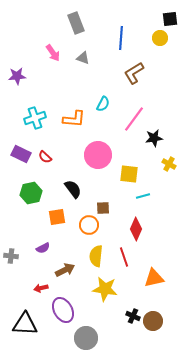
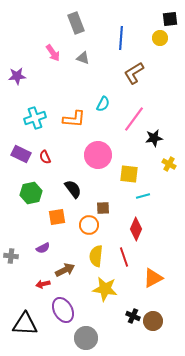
red semicircle: rotated 24 degrees clockwise
orange triangle: moved 1 px left; rotated 15 degrees counterclockwise
red arrow: moved 2 px right, 4 px up
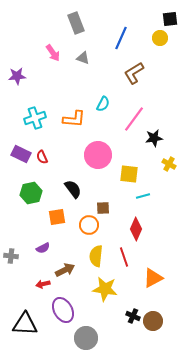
blue line: rotated 20 degrees clockwise
red semicircle: moved 3 px left
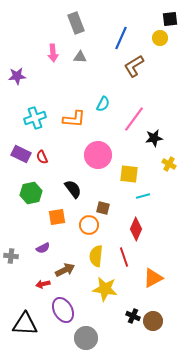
pink arrow: rotated 30 degrees clockwise
gray triangle: moved 3 px left, 1 px up; rotated 16 degrees counterclockwise
brown L-shape: moved 7 px up
brown square: rotated 16 degrees clockwise
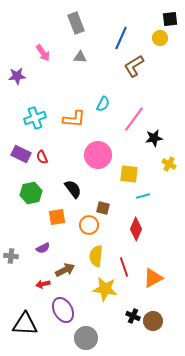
pink arrow: moved 10 px left; rotated 30 degrees counterclockwise
red line: moved 10 px down
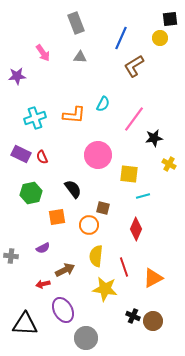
orange L-shape: moved 4 px up
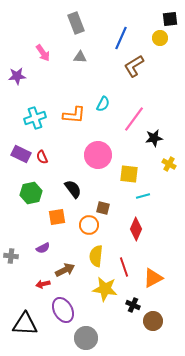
black cross: moved 11 px up
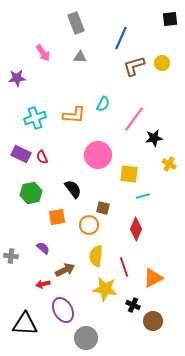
yellow circle: moved 2 px right, 25 px down
brown L-shape: rotated 15 degrees clockwise
purple star: moved 2 px down
purple semicircle: rotated 112 degrees counterclockwise
